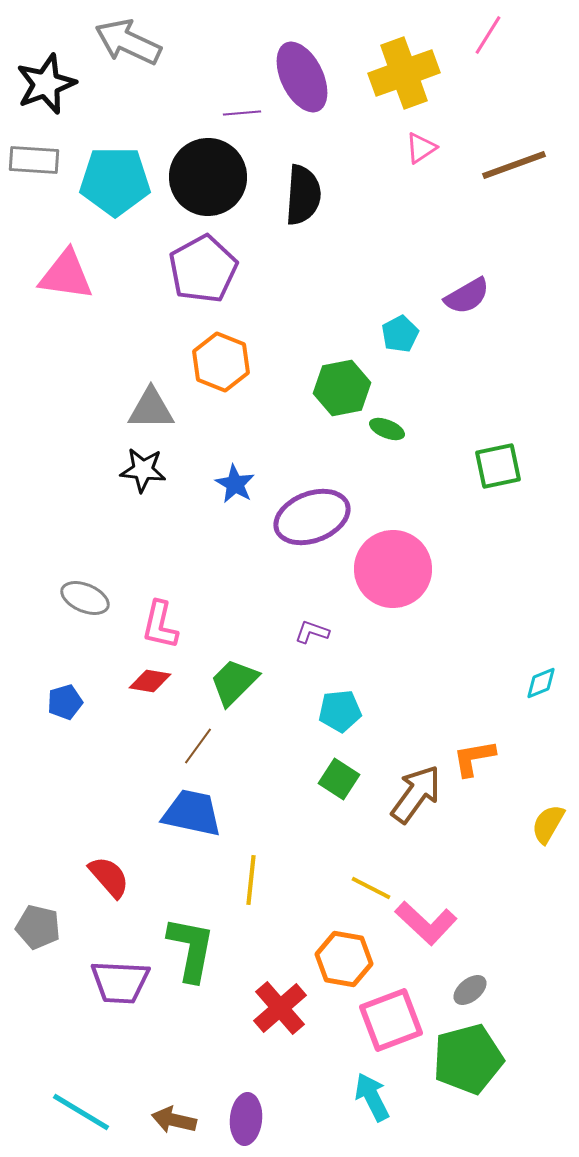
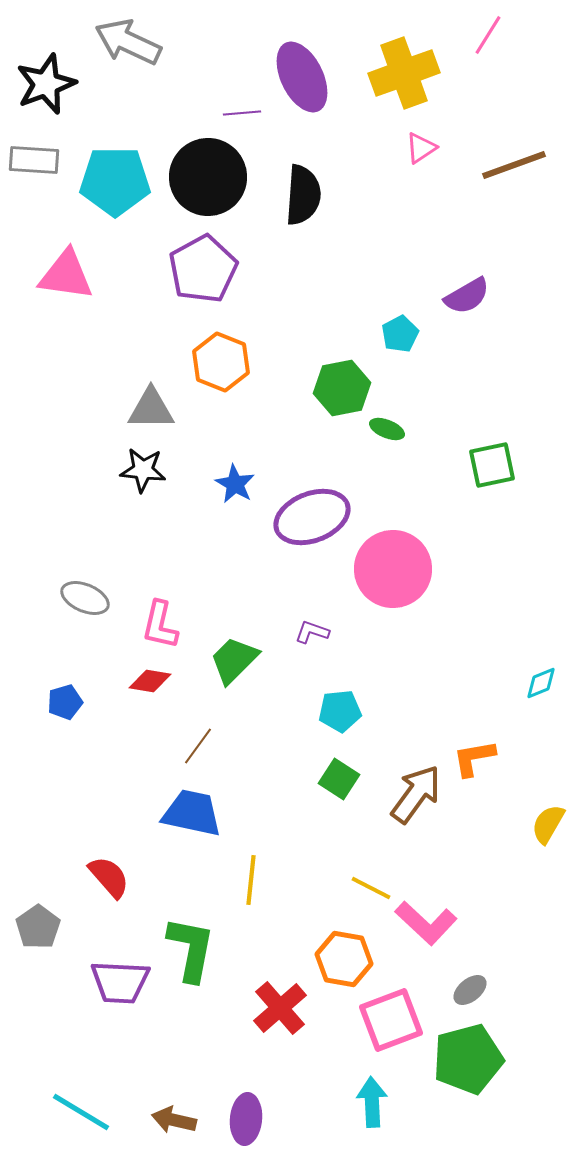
green square at (498, 466): moved 6 px left, 1 px up
green trapezoid at (234, 682): moved 22 px up
gray pentagon at (38, 927): rotated 24 degrees clockwise
cyan arrow at (372, 1097): moved 5 px down; rotated 24 degrees clockwise
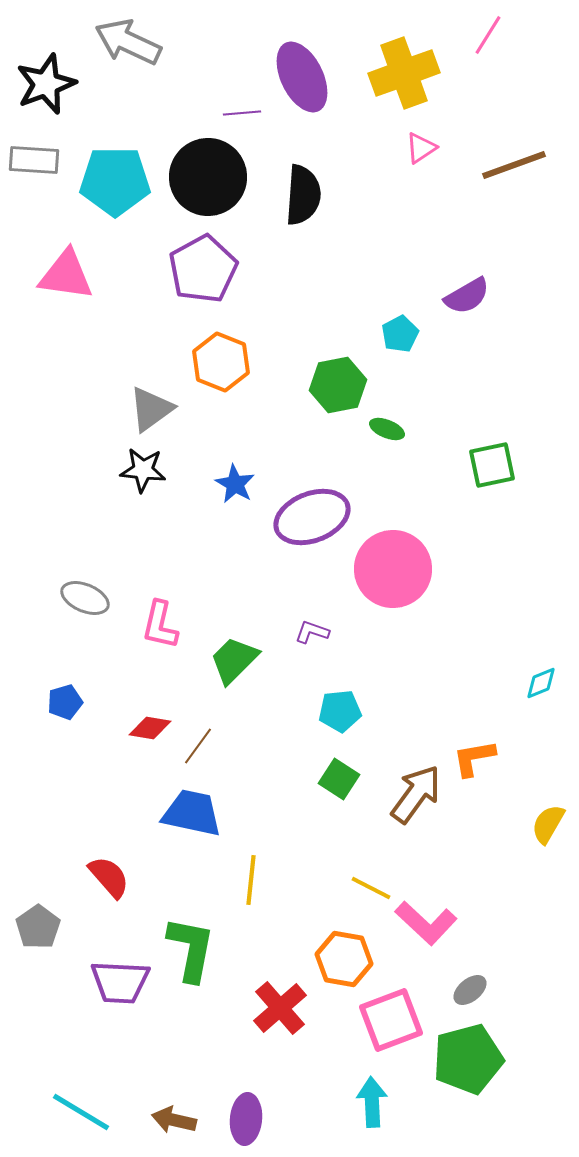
green hexagon at (342, 388): moved 4 px left, 3 px up
gray triangle at (151, 409): rotated 36 degrees counterclockwise
red diamond at (150, 681): moved 47 px down
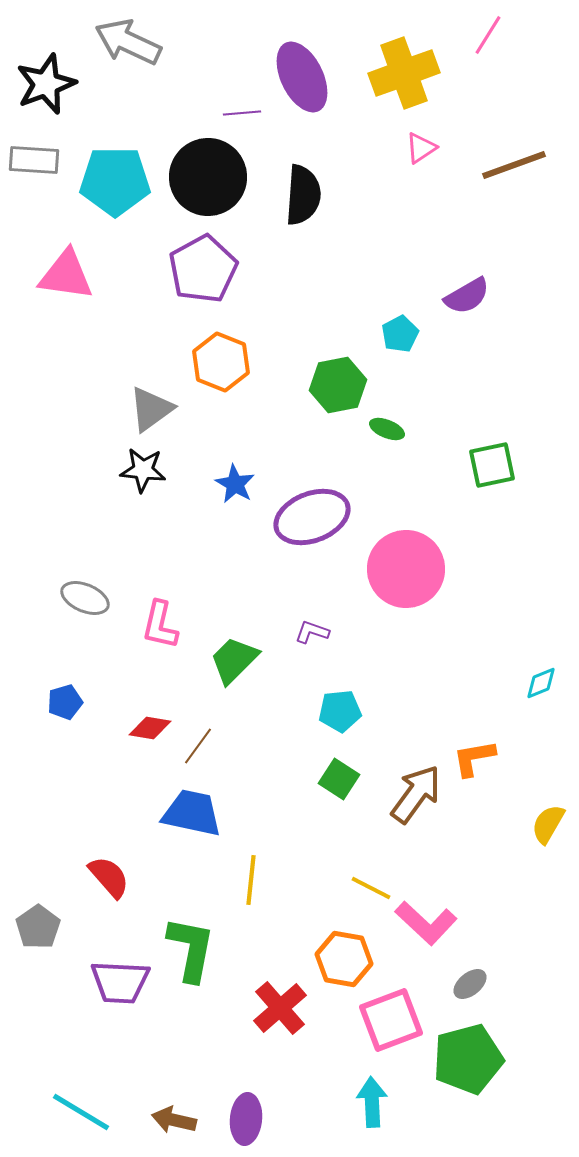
pink circle at (393, 569): moved 13 px right
gray ellipse at (470, 990): moved 6 px up
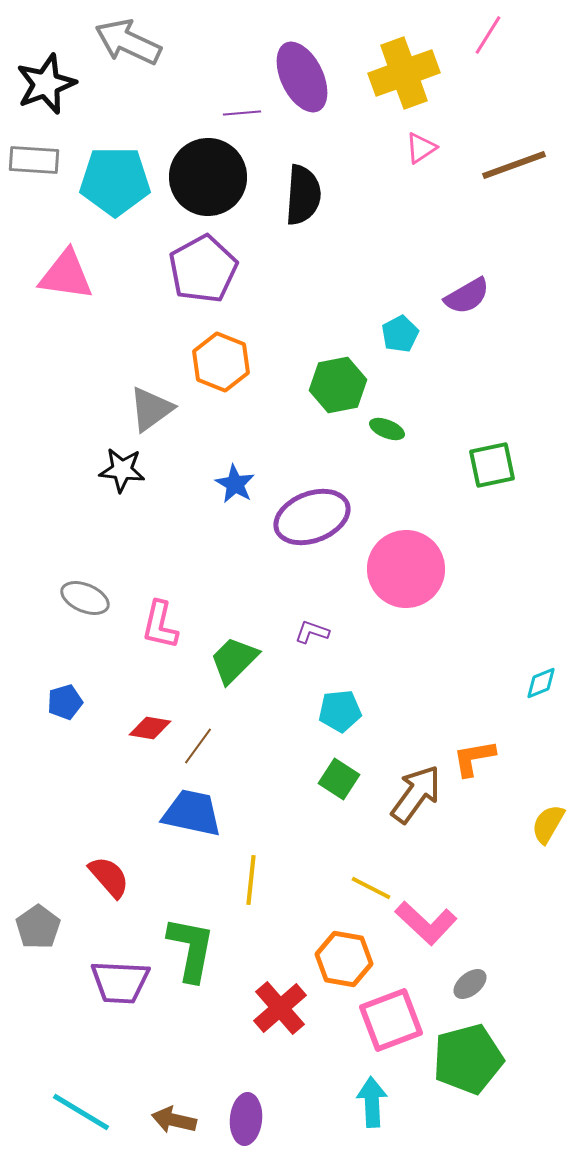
black star at (143, 470): moved 21 px left
